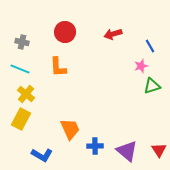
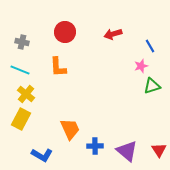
cyan line: moved 1 px down
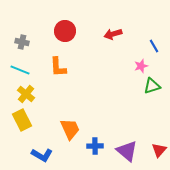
red circle: moved 1 px up
blue line: moved 4 px right
yellow rectangle: moved 1 px right, 1 px down; rotated 55 degrees counterclockwise
red triangle: rotated 14 degrees clockwise
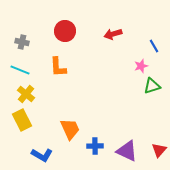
purple triangle: rotated 15 degrees counterclockwise
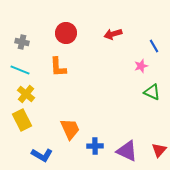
red circle: moved 1 px right, 2 px down
green triangle: moved 6 px down; rotated 42 degrees clockwise
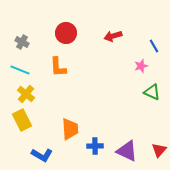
red arrow: moved 2 px down
gray cross: rotated 16 degrees clockwise
orange trapezoid: rotated 20 degrees clockwise
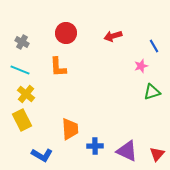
green triangle: rotated 42 degrees counterclockwise
red triangle: moved 2 px left, 4 px down
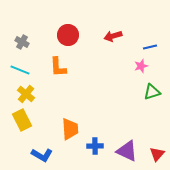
red circle: moved 2 px right, 2 px down
blue line: moved 4 px left, 1 px down; rotated 72 degrees counterclockwise
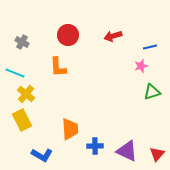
cyan line: moved 5 px left, 3 px down
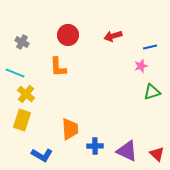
yellow rectangle: rotated 45 degrees clockwise
red triangle: rotated 28 degrees counterclockwise
